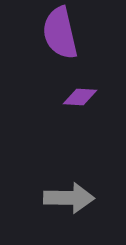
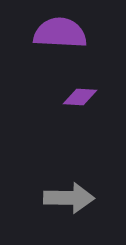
purple semicircle: rotated 106 degrees clockwise
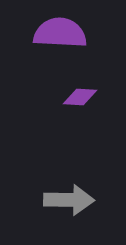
gray arrow: moved 2 px down
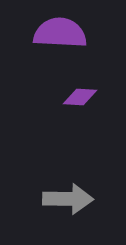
gray arrow: moved 1 px left, 1 px up
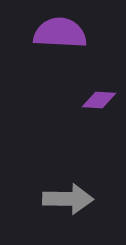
purple diamond: moved 19 px right, 3 px down
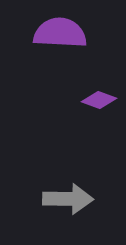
purple diamond: rotated 16 degrees clockwise
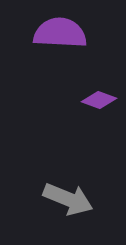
gray arrow: rotated 21 degrees clockwise
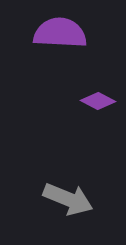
purple diamond: moved 1 px left, 1 px down; rotated 8 degrees clockwise
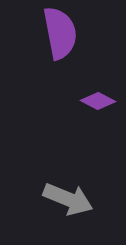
purple semicircle: rotated 76 degrees clockwise
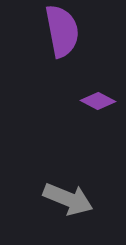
purple semicircle: moved 2 px right, 2 px up
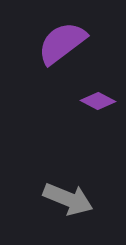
purple semicircle: moved 12 px down; rotated 116 degrees counterclockwise
